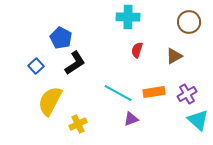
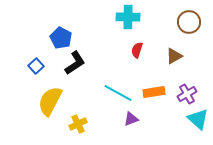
cyan triangle: moved 1 px up
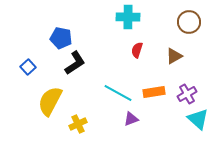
blue pentagon: rotated 15 degrees counterclockwise
blue square: moved 8 px left, 1 px down
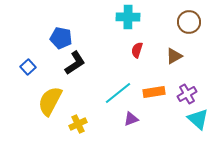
cyan line: rotated 68 degrees counterclockwise
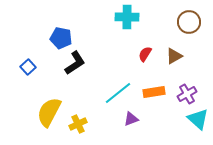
cyan cross: moved 1 px left
red semicircle: moved 8 px right, 4 px down; rotated 14 degrees clockwise
yellow semicircle: moved 1 px left, 11 px down
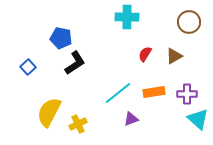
purple cross: rotated 30 degrees clockwise
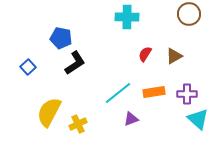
brown circle: moved 8 px up
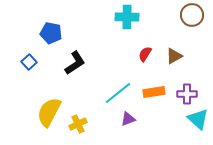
brown circle: moved 3 px right, 1 px down
blue pentagon: moved 10 px left, 5 px up
blue square: moved 1 px right, 5 px up
purple triangle: moved 3 px left
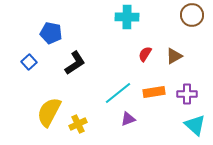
cyan triangle: moved 3 px left, 6 px down
